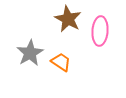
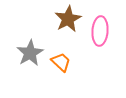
brown star: rotated 16 degrees clockwise
orange trapezoid: rotated 10 degrees clockwise
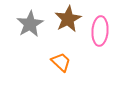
gray star: moved 29 px up
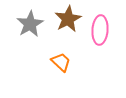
pink ellipse: moved 1 px up
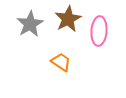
pink ellipse: moved 1 px left, 1 px down
orange trapezoid: rotated 10 degrees counterclockwise
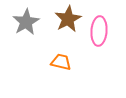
gray star: moved 4 px left, 2 px up
orange trapezoid: rotated 20 degrees counterclockwise
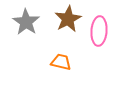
gray star: rotated 8 degrees counterclockwise
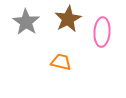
pink ellipse: moved 3 px right, 1 px down
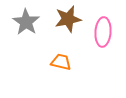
brown star: rotated 16 degrees clockwise
pink ellipse: moved 1 px right
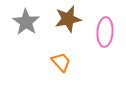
pink ellipse: moved 2 px right
orange trapezoid: rotated 35 degrees clockwise
